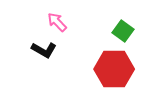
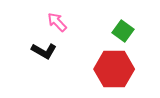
black L-shape: moved 1 px down
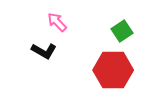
green square: moved 1 px left; rotated 20 degrees clockwise
red hexagon: moved 1 px left, 1 px down
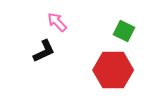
green square: moved 2 px right; rotated 30 degrees counterclockwise
black L-shape: rotated 55 degrees counterclockwise
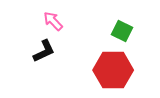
pink arrow: moved 4 px left, 1 px up
green square: moved 2 px left
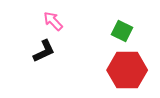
red hexagon: moved 14 px right
